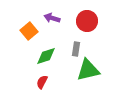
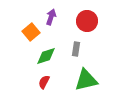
purple arrow: moved 1 px left, 1 px up; rotated 91 degrees clockwise
orange square: moved 2 px right, 1 px down
green triangle: moved 2 px left, 10 px down
red semicircle: moved 2 px right
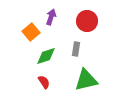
red semicircle: rotated 120 degrees clockwise
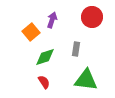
purple arrow: moved 1 px right, 3 px down
red circle: moved 5 px right, 4 px up
green diamond: moved 1 px left, 1 px down
green triangle: rotated 20 degrees clockwise
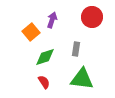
green triangle: moved 4 px left, 1 px up
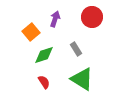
purple arrow: moved 3 px right, 1 px up
gray rectangle: rotated 40 degrees counterclockwise
green diamond: moved 1 px left, 2 px up
green triangle: rotated 25 degrees clockwise
